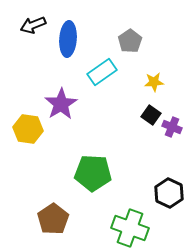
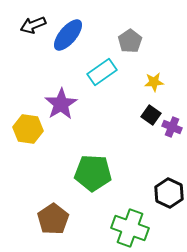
blue ellipse: moved 4 px up; rotated 36 degrees clockwise
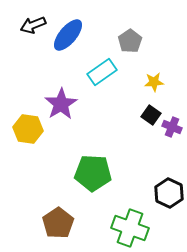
brown pentagon: moved 5 px right, 4 px down
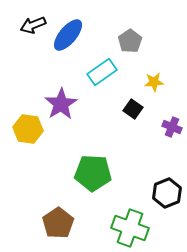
black square: moved 18 px left, 6 px up
black hexagon: moved 2 px left; rotated 12 degrees clockwise
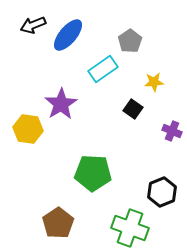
cyan rectangle: moved 1 px right, 3 px up
purple cross: moved 4 px down
black hexagon: moved 5 px left, 1 px up
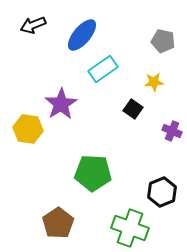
blue ellipse: moved 14 px right
gray pentagon: moved 33 px right; rotated 25 degrees counterclockwise
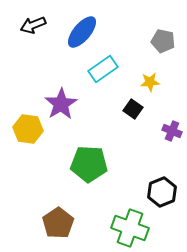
blue ellipse: moved 3 px up
yellow star: moved 4 px left
green pentagon: moved 4 px left, 9 px up
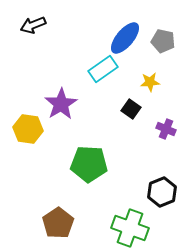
blue ellipse: moved 43 px right, 6 px down
black square: moved 2 px left
purple cross: moved 6 px left, 2 px up
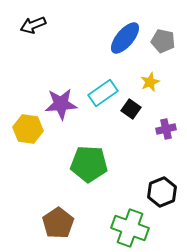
cyan rectangle: moved 24 px down
yellow star: rotated 18 degrees counterclockwise
purple star: rotated 28 degrees clockwise
purple cross: rotated 36 degrees counterclockwise
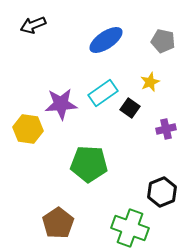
blue ellipse: moved 19 px left, 2 px down; rotated 16 degrees clockwise
black square: moved 1 px left, 1 px up
